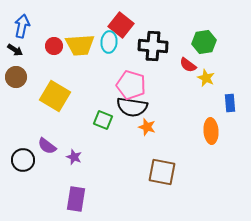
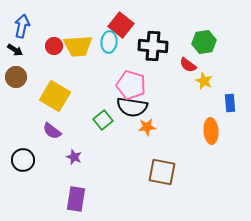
yellow trapezoid: moved 2 px left, 1 px down
yellow star: moved 2 px left, 3 px down
green square: rotated 30 degrees clockwise
orange star: rotated 24 degrees counterclockwise
purple semicircle: moved 5 px right, 15 px up
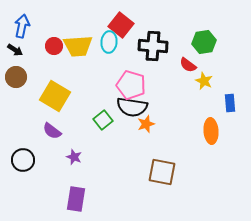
orange star: moved 1 px left, 3 px up; rotated 12 degrees counterclockwise
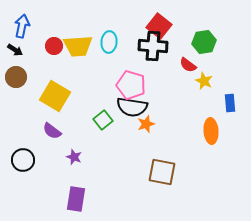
red square: moved 38 px right, 1 px down
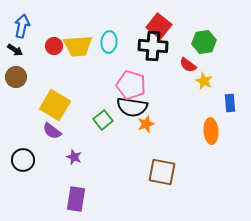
yellow square: moved 9 px down
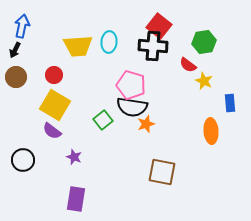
red circle: moved 29 px down
black arrow: rotated 84 degrees clockwise
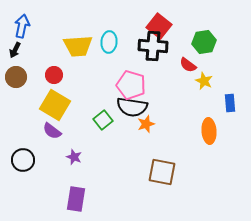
orange ellipse: moved 2 px left
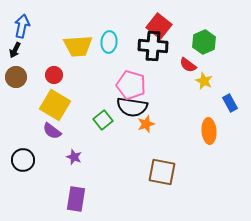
green hexagon: rotated 15 degrees counterclockwise
blue rectangle: rotated 24 degrees counterclockwise
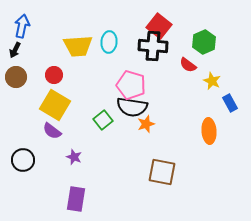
yellow star: moved 8 px right
